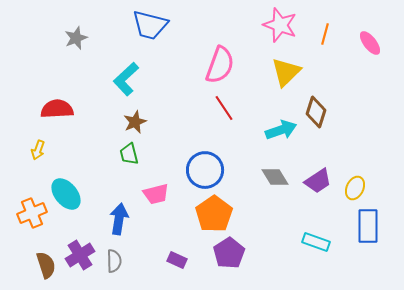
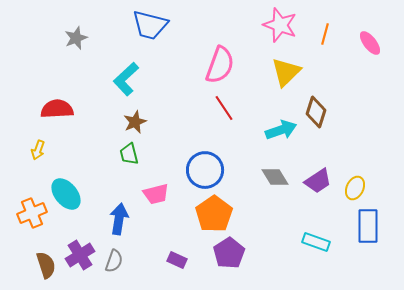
gray semicircle: rotated 20 degrees clockwise
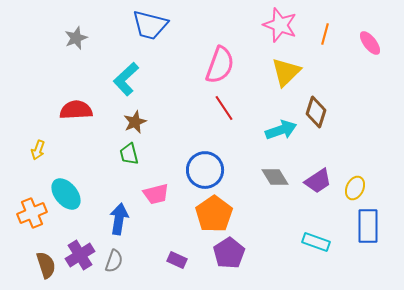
red semicircle: moved 19 px right, 1 px down
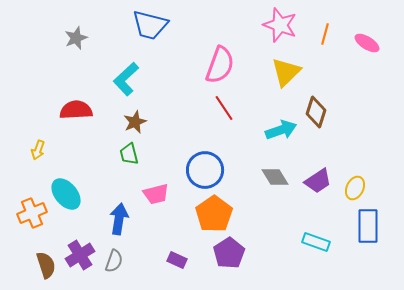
pink ellipse: moved 3 px left; rotated 20 degrees counterclockwise
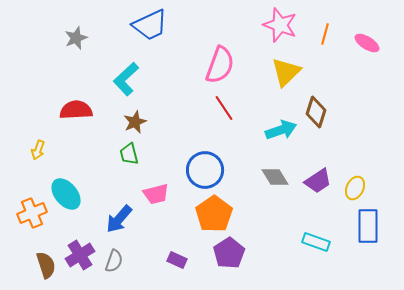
blue trapezoid: rotated 39 degrees counterclockwise
blue arrow: rotated 148 degrees counterclockwise
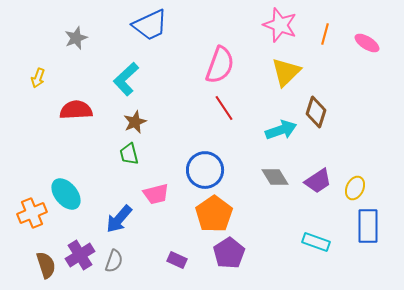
yellow arrow: moved 72 px up
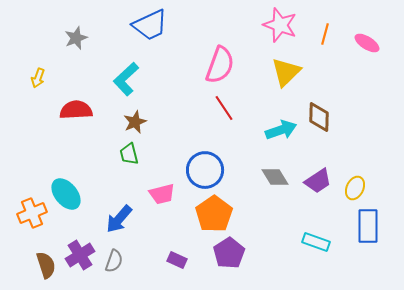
brown diamond: moved 3 px right, 5 px down; rotated 16 degrees counterclockwise
pink trapezoid: moved 6 px right
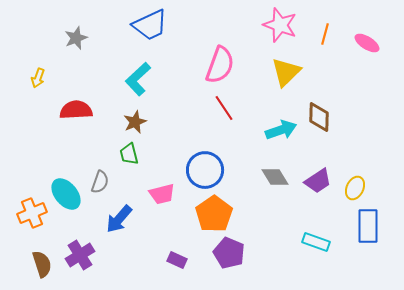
cyan L-shape: moved 12 px right
purple pentagon: rotated 16 degrees counterclockwise
gray semicircle: moved 14 px left, 79 px up
brown semicircle: moved 4 px left, 1 px up
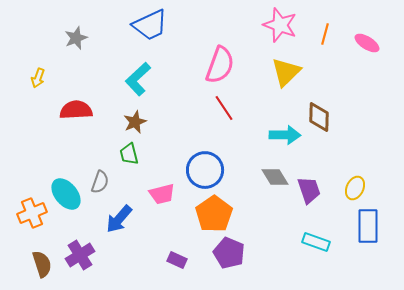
cyan arrow: moved 4 px right, 5 px down; rotated 20 degrees clockwise
purple trapezoid: moved 9 px left, 9 px down; rotated 76 degrees counterclockwise
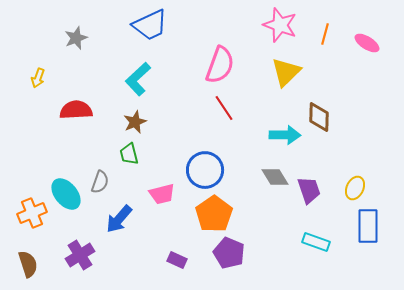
brown semicircle: moved 14 px left
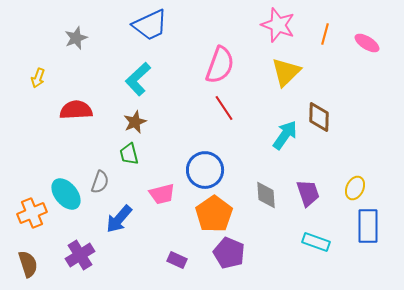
pink star: moved 2 px left
cyan arrow: rotated 56 degrees counterclockwise
gray diamond: moved 9 px left, 18 px down; rotated 28 degrees clockwise
purple trapezoid: moved 1 px left, 3 px down
